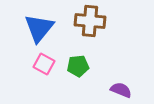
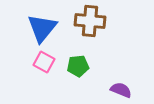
blue triangle: moved 3 px right
pink square: moved 2 px up
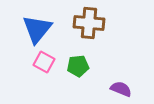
brown cross: moved 1 px left, 2 px down
blue triangle: moved 5 px left, 1 px down
purple semicircle: moved 1 px up
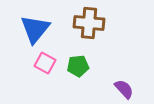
blue triangle: moved 2 px left
pink square: moved 1 px right, 1 px down
purple semicircle: moved 3 px right; rotated 25 degrees clockwise
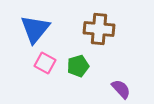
brown cross: moved 10 px right, 6 px down
green pentagon: rotated 10 degrees counterclockwise
purple semicircle: moved 3 px left
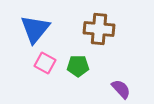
green pentagon: rotated 15 degrees clockwise
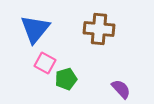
green pentagon: moved 12 px left, 13 px down; rotated 15 degrees counterclockwise
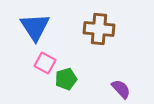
blue triangle: moved 2 px up; rotated 12 degrees counterclockwise
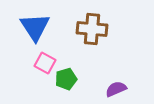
brown cross: moved 7 px left
purple semicircle: moved 5 px left; rotated 70 degrees counterclockwise
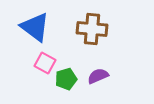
blue triangle: rotated 20 degrees counterclockwise
purple semicircle: moved 18 px left, 13 px up
